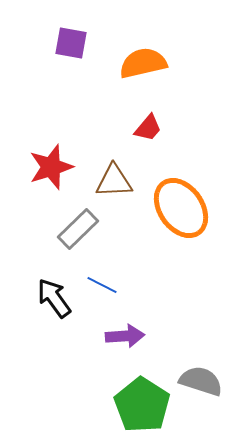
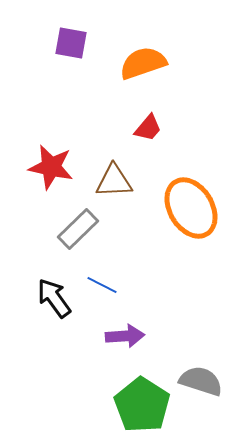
orange semicircle: rotated 6 degrees counterclockwise
red star: rotated 30 degrees clockwise
orange ellipse: moved 10 px right; rotated 4 degrees clockwise
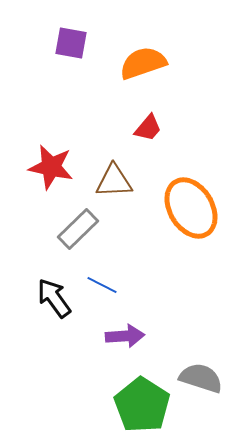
gray semicircle: moved 3 px up
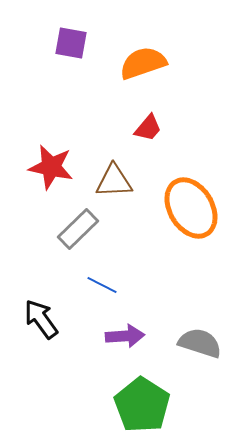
black arrow: moved 13 px left, 21 px down
gray semicircle: moved 1 px left, 35 px up
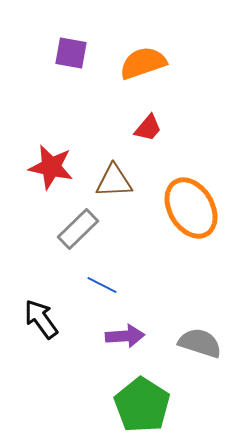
purple square: moved 10 px down
